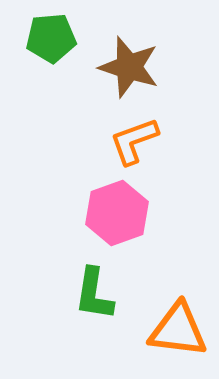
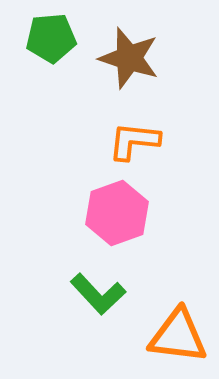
brown star: moved 9 px up
orange L-shape: rotated 26 degrees clockwise
green L-shape: moved 4 px right; rotated 52 degrees counterclockwise
orange triangle: moved 6 px down
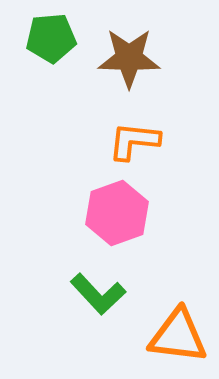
brown star: rotated 16 degrees counterclockwise
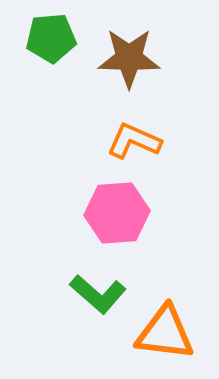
orange L-shape: rotated 18 degrees clockwise
pink hexagon: rotated 16 degrees clockwise
green L-shape: rotated 6 degrees counterclockwise
orange triangle: moved 13 px left, 3 px up
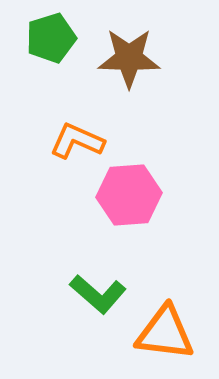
green pentagon: rotated 12 degrees counterclockwise
orange L-shape: moved 57 px left
pink hexagon: moved 12 px right, 18 px up
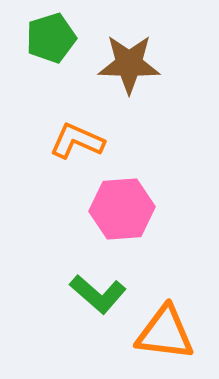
brown star: moved 6 px down
pink hexagon: moved 7 px left, 14 px down
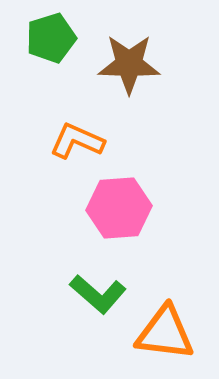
pink hexagon: moved 3 px left, 1 px up
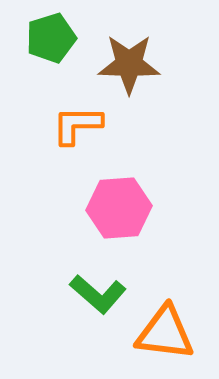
orange L-shape: moved 16 px up; rotated 24 degrees counterclockwise
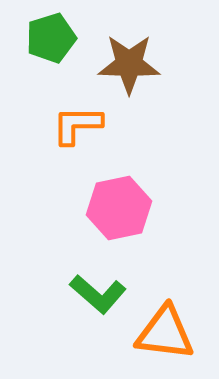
pink hexagon: rotated 8 degrees counterclockwise
